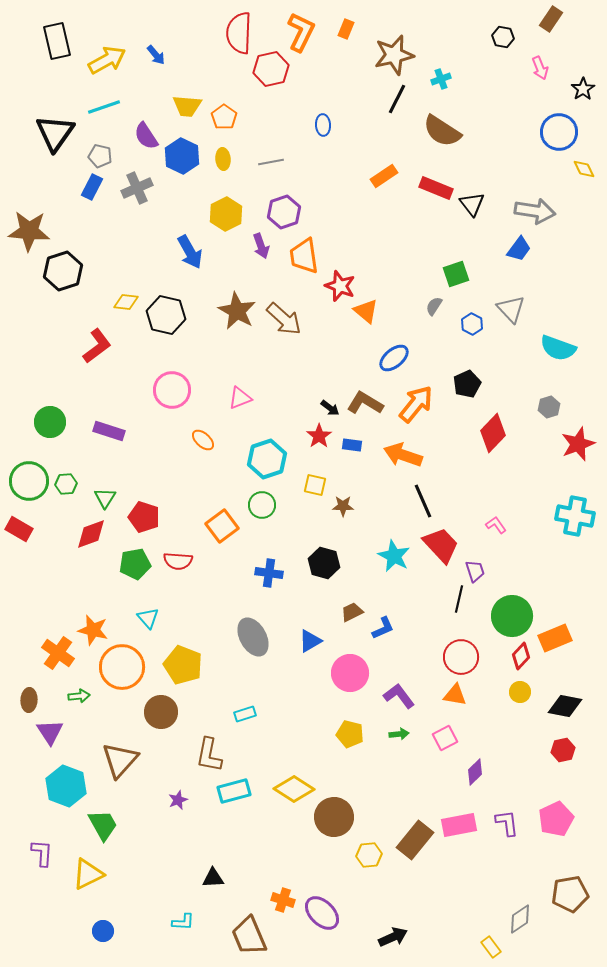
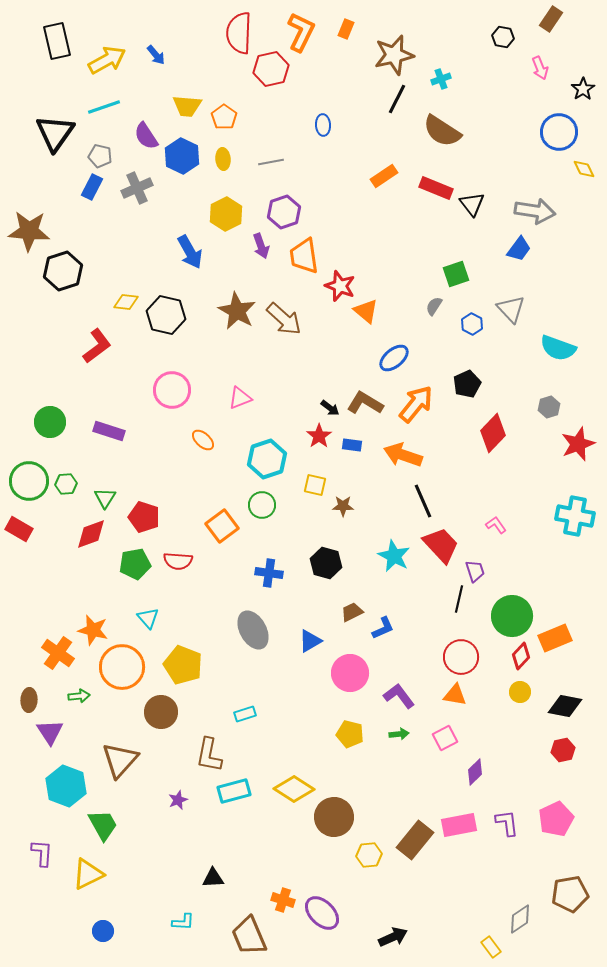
black hexagon at (324, 563): moved 2 px right
gray ellipse at (253, 637): moved 7 px up
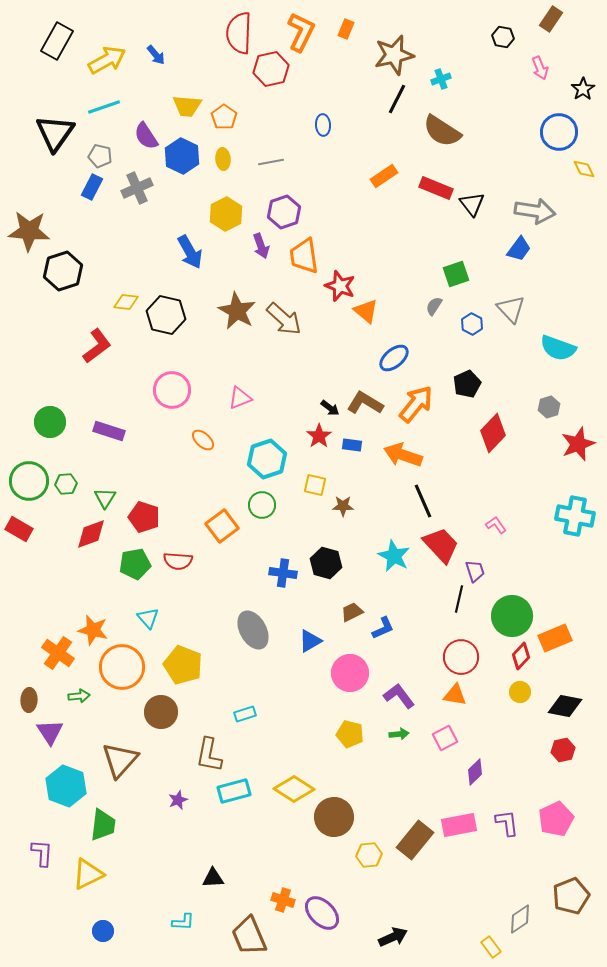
black rectangle at (57, 41): rotated 42 degrees clockwise
blue cross at (269, 573): moved 14 px right
green trapezoid at (103, 825): rotated 36 degrees clockwise
brown pentagon at (570, 894): moved 1 px right, 2 px down; rotated 12 degrees counterclockwise
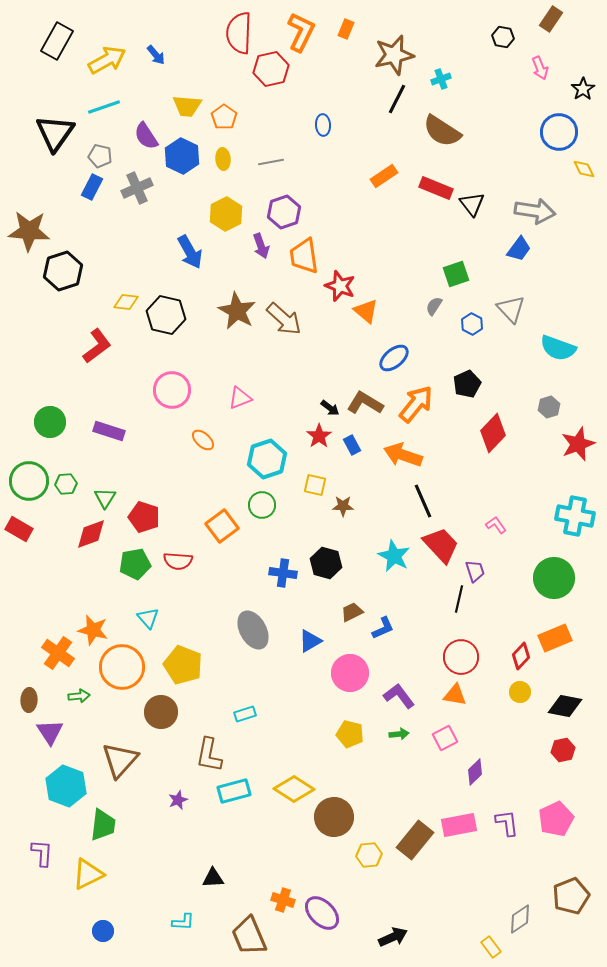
blue rectangle at (352, 445): rotated 54 degrees clockwise
green circle at (512, 616): moved 42 px right, 38 px up
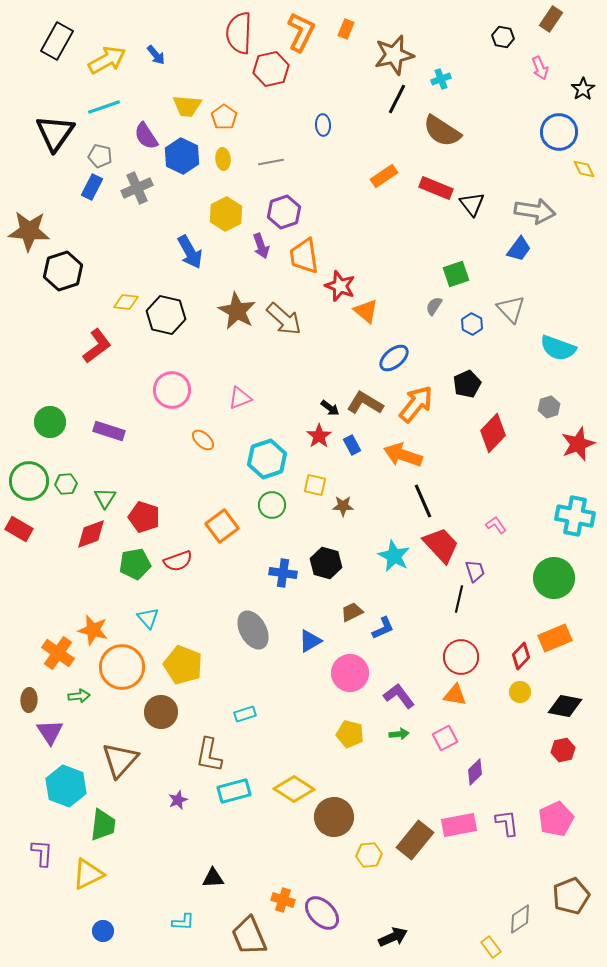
green circle at (262, 505): moved 10 px right
red semicircle at (178, 561): rotated 24 degrees counterclockwise
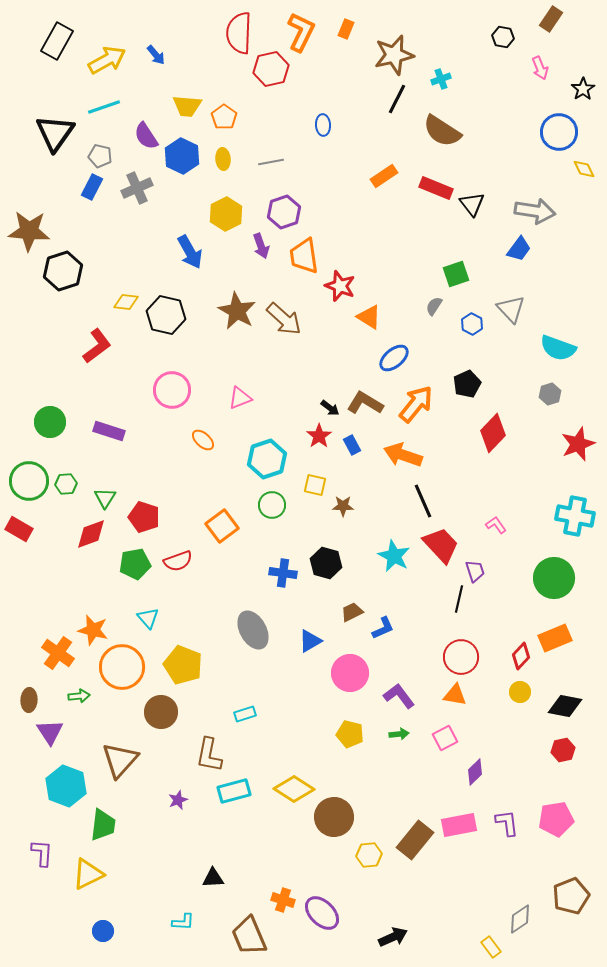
orange triangle at (366, 311): moved 3 px right, 6 px down; rotated 8 degrees counterclockwise
gray hexagon at (549, 407): moved 1 px right, 13 px up
pink pentagon at (556, 819): rotated 16 degrees clockwise
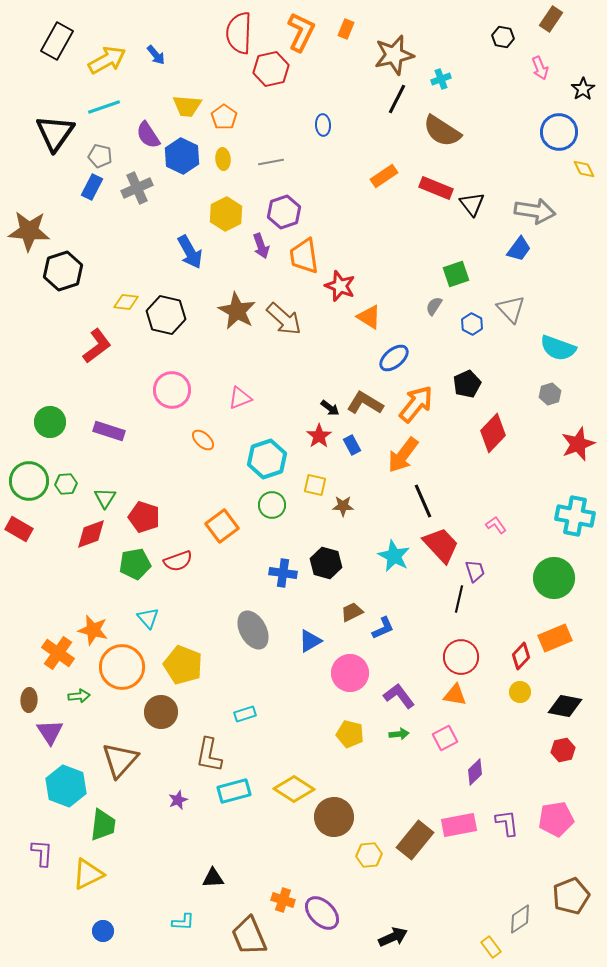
purple semicircle at (146, 136): moved 2 px right, 1 px up
orange arrow at (403, 455): rotated 72 degrees counterclockwise
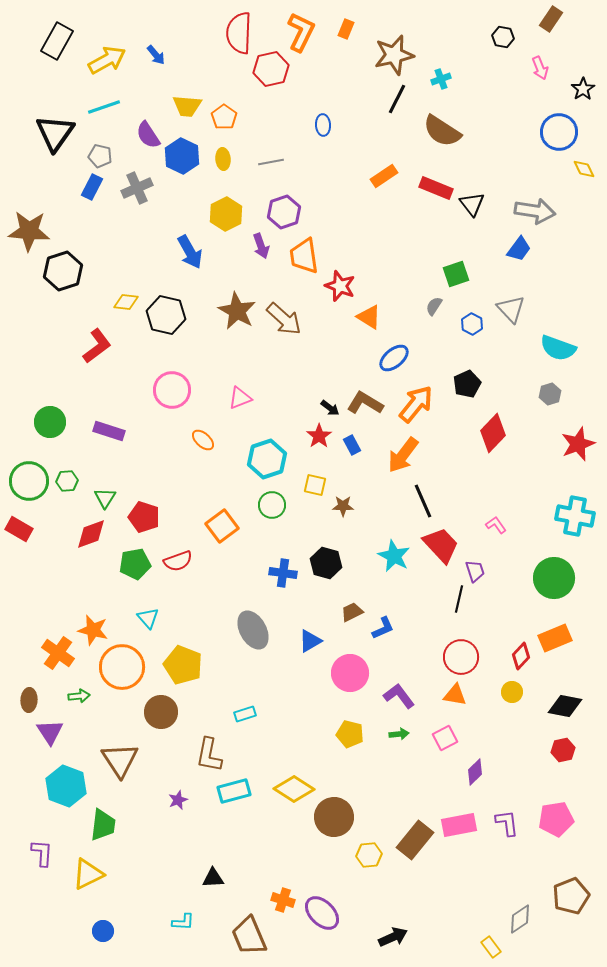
green hexagon at (66, 484): moved 1 px right, 3 px up
yellow circle at (520, 692): moved 8 px left
brown triangle at (120, 760): rotated 15 degrees counterclockwise
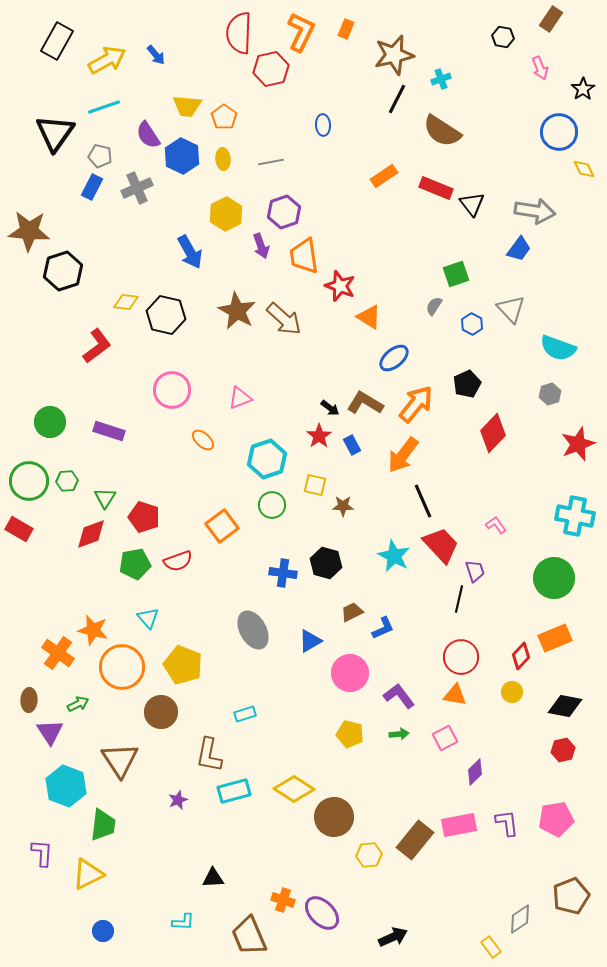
green arrow at (79, 696): moved 1 px left, 8 px down; rotated 20 degrees counterclockwise
